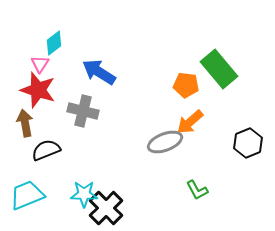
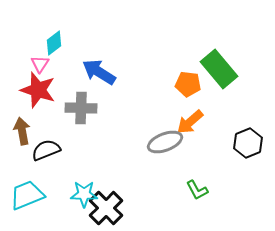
orange pentagon: moved 2 px right, 1 px up
gray cross: moved 2 px left, 3 px up; rotated 12 degrees counterclockwise
brown arrow: moved 3 px left, 8 px down
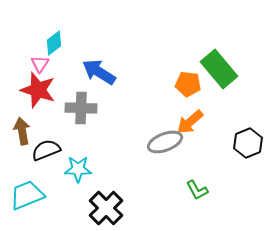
cyan star: moved 6 px left, 25 px up
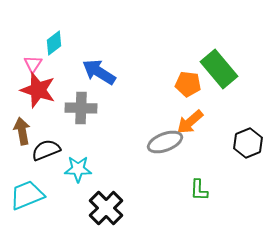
pink triangle: moved 7 px left
green L-shape: moved 2 px right; rotated 30 degrees clockwise
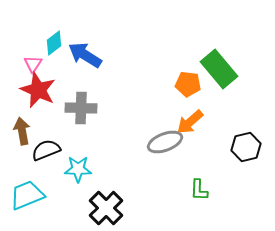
blue arrow: moved 14 px left, 17 px up
red star: rotated 6 degrees clockwise
black hexagon: moved 2 px left, 4 px down; rotated 8 degrees clockwise
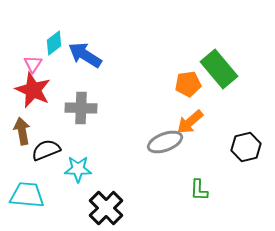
orange pentagon: rotated 15 degrees counterclockwise
red star: moved 5 px left
cyan trapezoid: rotated 27 degrees clockwise
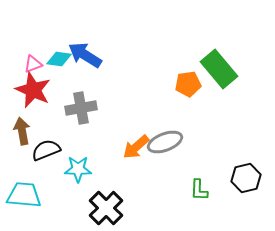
cyan diamond: moved 5 px right, 16 px down; rotated 45 degrees clockwise
pink triangle: rotated 36 degrees clockwise
gray cross: rotated 12 degrees counterclockwise
orange arrow: moved 54 px left, 25 px down
black hexagon: moved 31 px down
cyan trapezoid: moved 3 px left
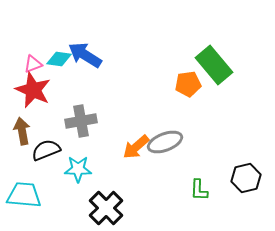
green rectangle: moved 5 px left, 4 px up
gray cross: moved 13 px down
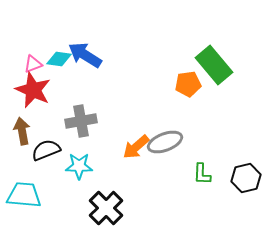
cyan star: moved 1 px right, 3 px up
green L-shape: moved 3 px right, 16 px up
